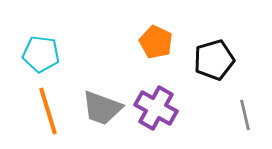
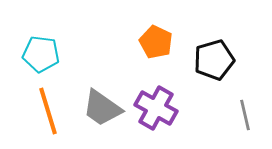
gray trapezoid: rotated 15 degrees clockwise
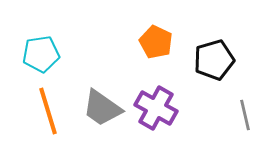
cyan pentagon: rotated 15 degrees counterclockwise
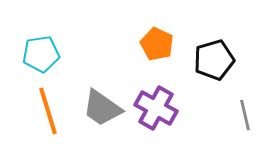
orange pentagon: moved 1 px right, 2 px down
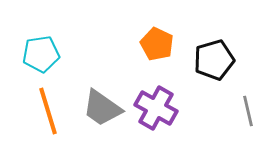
gray line: moved 3 px right, 4 px up
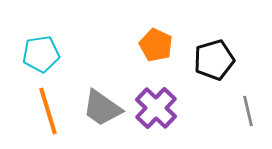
orange pentagon: moved 1 px left, 1 px down
purple cross: rotated 15 degrees clockwise
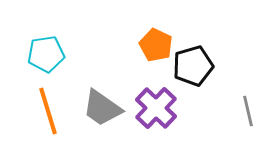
cyan pentagon: moved 5 px right
black pentagon: moved 21 px left, 6 px down
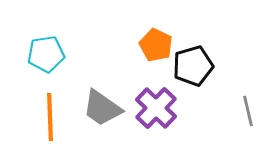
orange line: moved 2 px right, 6 px down; rotated 15 degrees clockwise
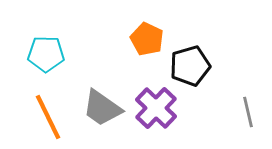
orange pentagon: moved 9 px left, 6 px up
cyan pentagon: rotated 9 degrees clockwise
black pentagon: moved 3 px left
gray line: moved 1 px down
orange line: moved 2 px left; rotated 24 degrees counterclockwise
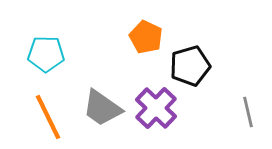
orange pentagon: moved 1 px left, 2 px up
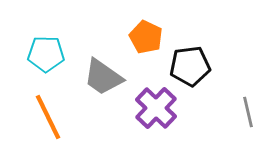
black pentagon: rotated 9 degrees clockwise
gray trapezoid: moved 1 px right, 31 px up
